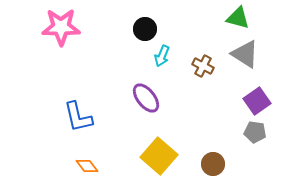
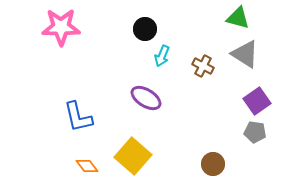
purple ellipse: rotated 20 degrees counterclockwise
yellow square: moved 26 px left
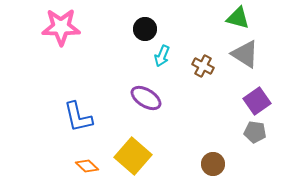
orange diamond: rotated 10 degrees counterclockwise
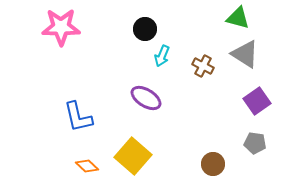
gray pentagon: moved 11 px down
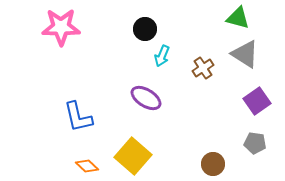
brown cross: moved 2 px down; rotated 30 degrees clockwise
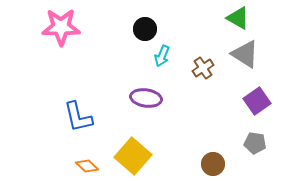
green triangle: rotated 15 degrees clockwise
purple ellipse: rotated 24 degrees counterclockwise
